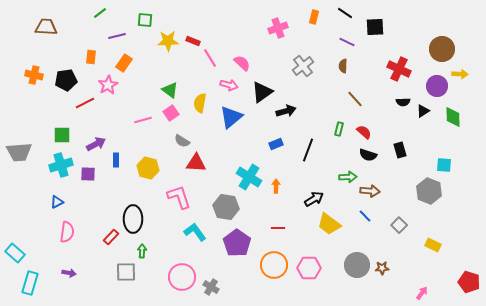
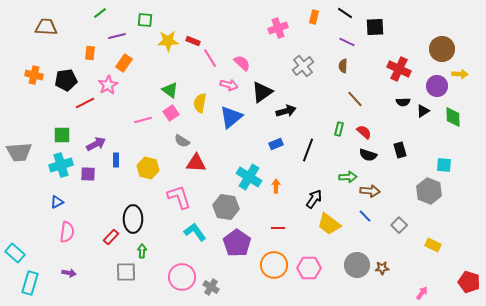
orange rectangle at (91, 57): moved 1 px left, 4 px up
black arrow at (314, 199): rotated 24 degrees counterclockwise
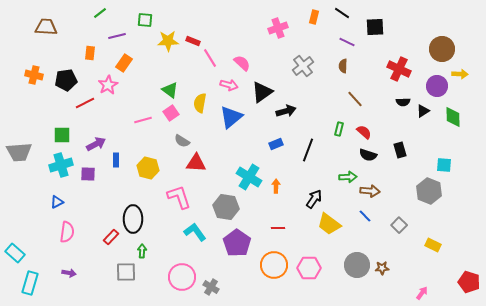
black line at (345, 13): moved 3 px left
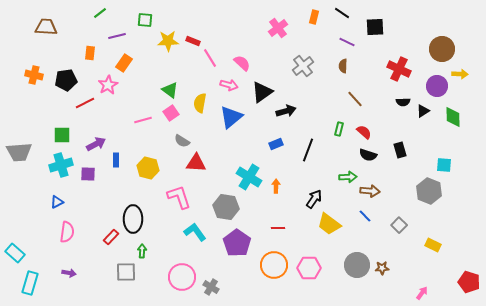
pink cross at (278, 28): rotated 18 degrees counterclockwise
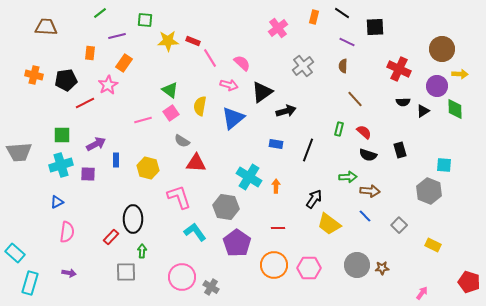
yellow semicircle at (200, 103): moved 3 px down
blue triangle at (231, 117): moved 2 px right, 1 px down
green diamond at (453, 117): moved 2 px right, 8 px up
blue rectangle at (276, 144): rotated 32 degrees clockwise
